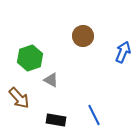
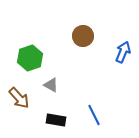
gray triangle: moved 5 px down
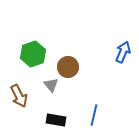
brown circle: moved 15 px left, 31 px down
green hexagon: moved 3 px right, 4 px up
gray triangle: rotated 21 degrees clockwise
brown arrow: moved 2 px up; rotated 15 degrees clockwise
blue line: rotated 40 degrees clockwise
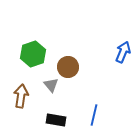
brown arrow: moved 2 px right; rotated 145 degrees counterclockwise
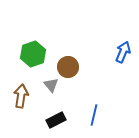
black rectangle: rotated 36 degrees counterclockwise
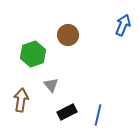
blue arrow: moved 27 px up
brown circle: moved 32 px up
brown arrow: moved 4 px down
blue line: moved 4 px right
black rectangle: moved 11 px right, 8 px up
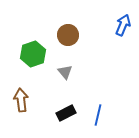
gray triangle: moved 14 px right, 13 px up
brown arrow: rotated 15 degrees counterclockwise
black rectangle: moved 1 px left, 1 px down
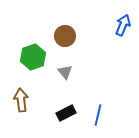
brown circle: moved 3 px left, 1 px down
green hexagon: moved 3 px down
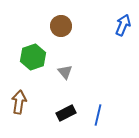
brown circle: moved 4 px left, 10 px up
brown arrow: moved 2 px left, 2 px down; rotated 15 degrees clockwise
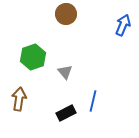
brown circle: moved 5 px right, 12 px up
brown arrow: moved 3 px up
blue line: moved 5 px left, 14 px up
